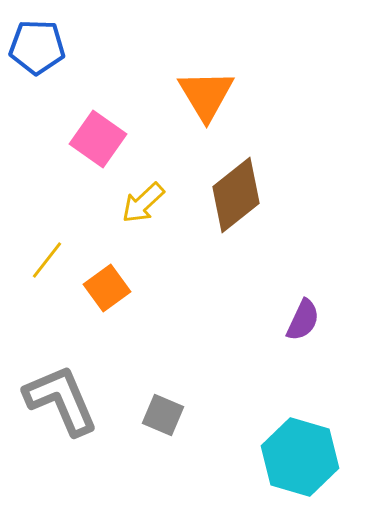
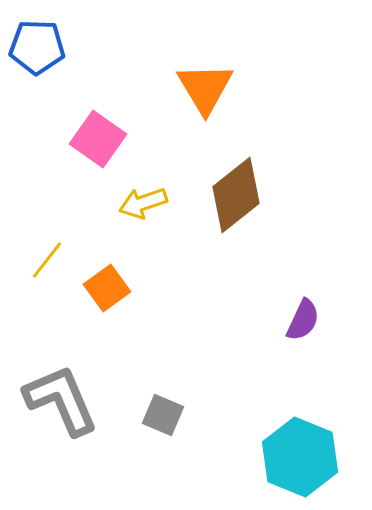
orange triangle: moved 1 px left, 7 px up
yellow arrow: rotated 24 degrees clockwise
cyan hexagon: rotated 6 degrees clockwise
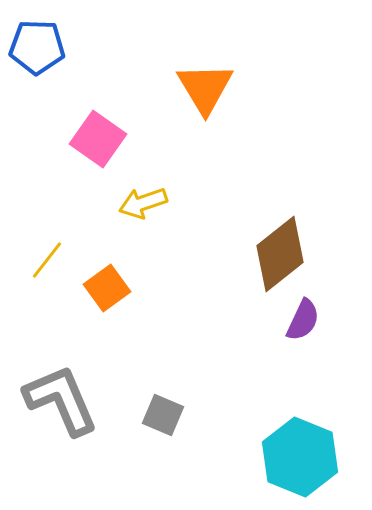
brown diamond: moved 44 px right, 59 px down
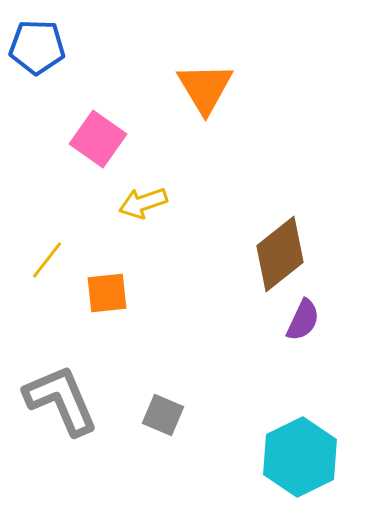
orange square: moved 5 px down; rotated 30 degrees clockwise
cyan hexagon: rotated 12 degrees clockwise
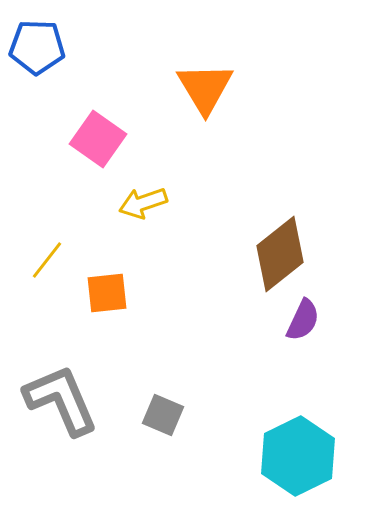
cyan hexagon: moved 2 px left, 1 px up
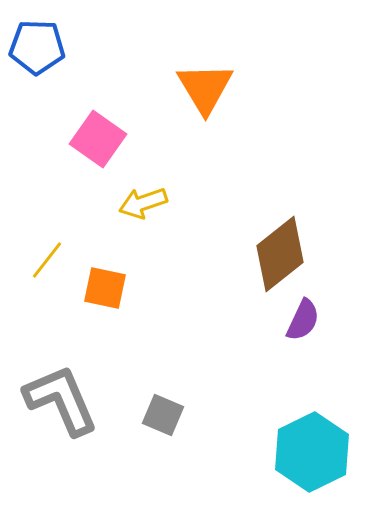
orange square: moved 2 px left, 5 px up; rotated 18 degrees clockwise
cyan hexagon: moved 14 px right, 4 px up
